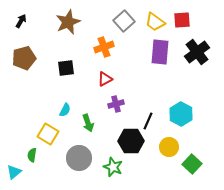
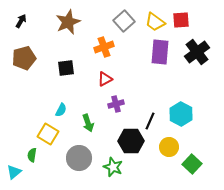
red square: moved 1 px left
cyan semicircle: moved 4 px left
black line: moved 2 px right
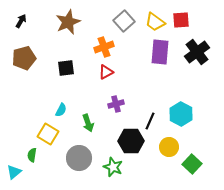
red triangle: moved 1 px right, 7 px up
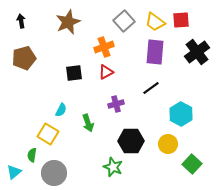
black arrow: rotated 40 degrees counterclockwise
purple rectangle: moved 5 px left
black square: moved 8 px right, 5 px down
black line: moved 1 px right, 33 px up; rotated 30 degrees clockwise
yellow circle: moved 1 px left, 3 px up
gray circle: moved 25 px left, 15 px down
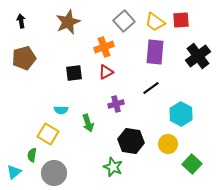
black cross: moved 1 px right, 4 px down
cyan semicircle: rotated 64 degrees clockwise
black hexagon: rotated 10 degrees clockwise
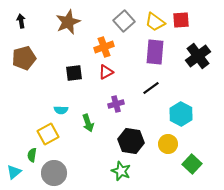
yellow square: rotated 30 degrees clockwise
green star: moved 8 px right, 4 px down
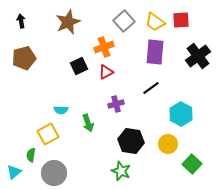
black square: moved 5 px right, 7 px up; rotated 18 degrees counterclockwise
green semicircle: moved 1 px left
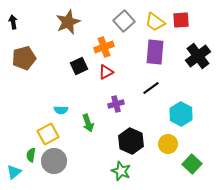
black arrow: moved 8 px left, 1 px down
black hexagon: rotated 15 degrees clockwise
gray circle: moved 12 px up
